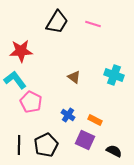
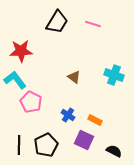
purple square: moved 1 px left
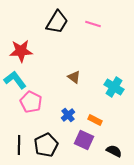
cyan cross: moved 12 px down; rotated 12 degrees clockwise
blue cross: rotated 16 degrees clockwise
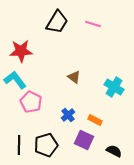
black pentagon: rotated 10 degrees clockwise
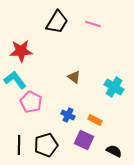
blue cross: rotated 24 degrees counterclockwise
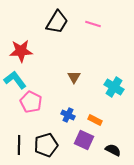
brown triangle: rotated 24 degrees clockwise
black semicircle: moved 1 px left, 1 px up
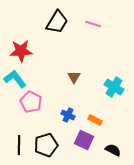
cyan L-shape: moved 1 px up
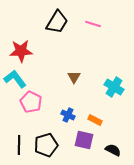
purple square: rotated 12 degrees counterclockwise
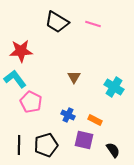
black trapezoid: rotated 90 degrees clockwise
black semicircle: rotated 28 degrees clockwise
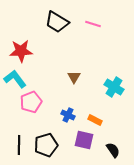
pink pentagon: rotated 25 degrees clockwise
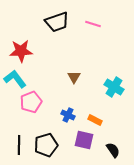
black trapezoid: rotated 50 degrees counterclockwise
